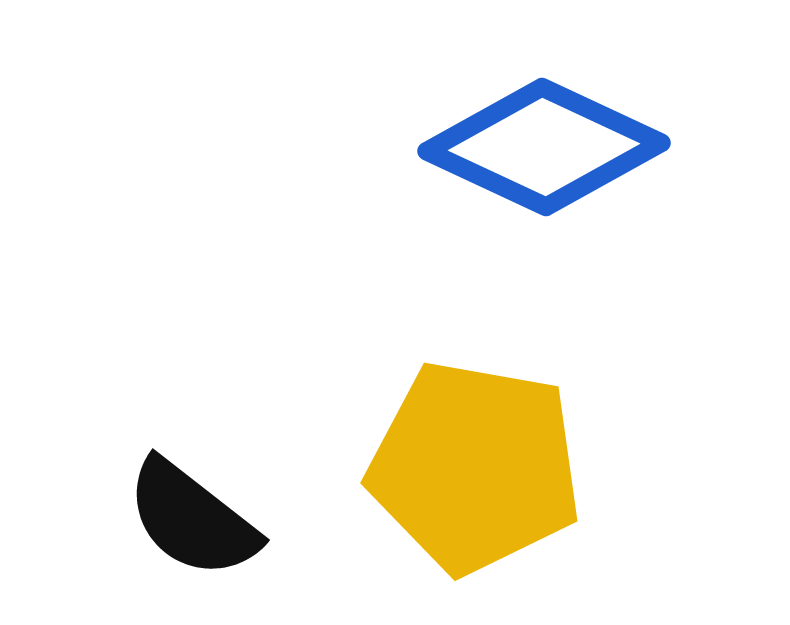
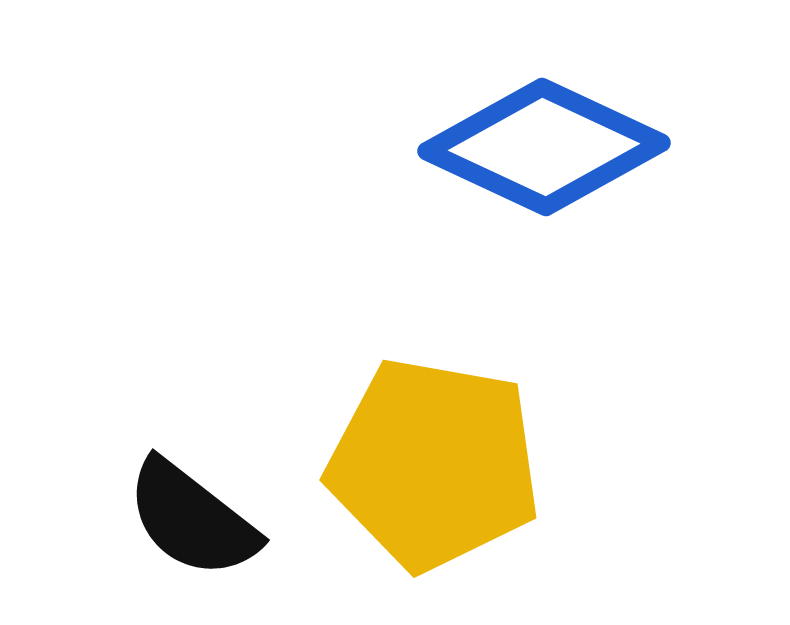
yellow pentagon: moved 41 px left, 3 px up
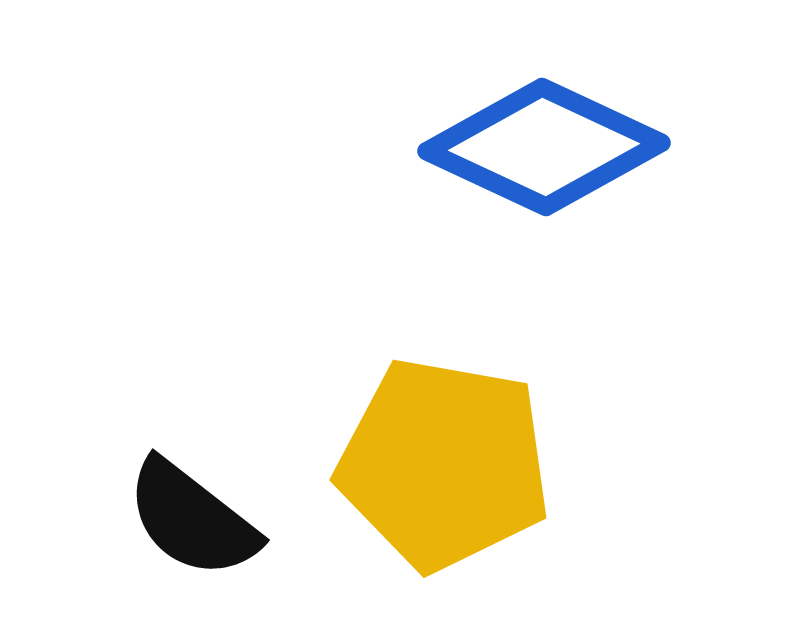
yellow pentagon: moved 10 px right
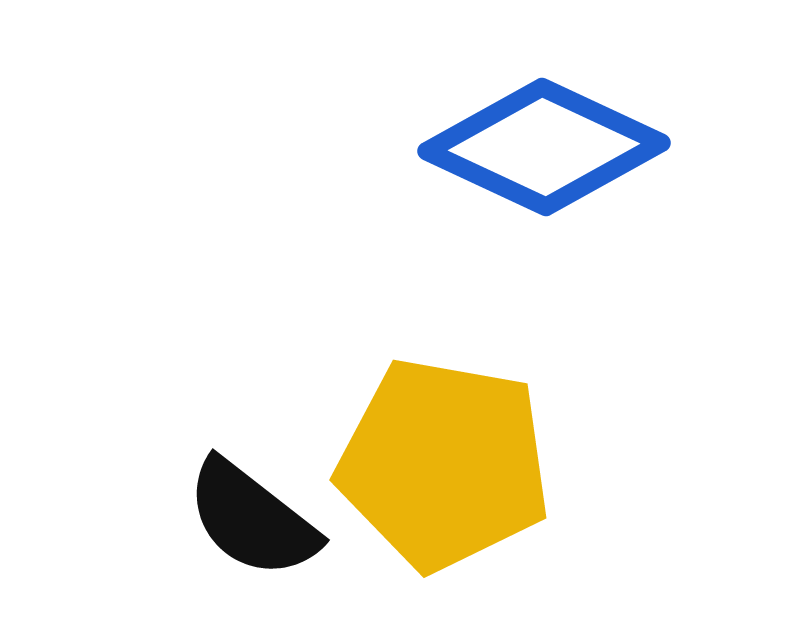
black semicircle: moved 60 px right
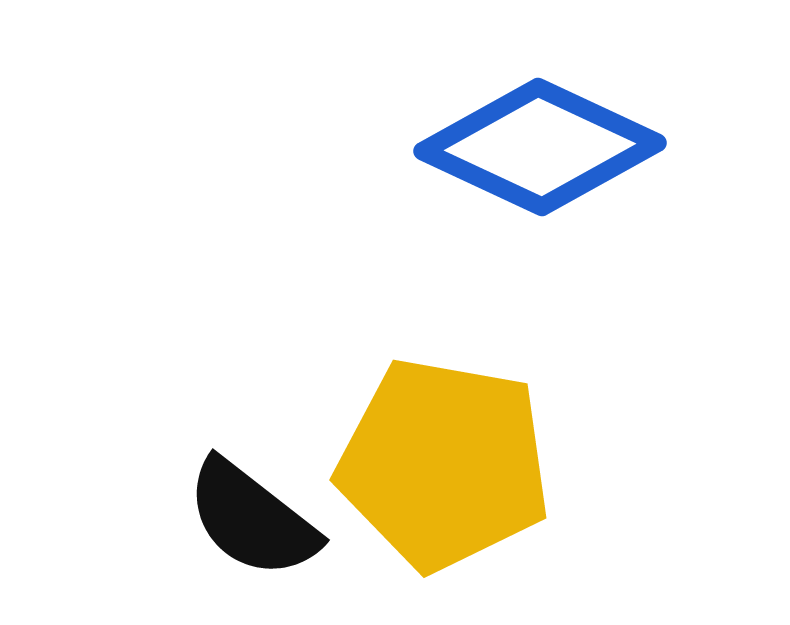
blue diamond: moved 4 px left
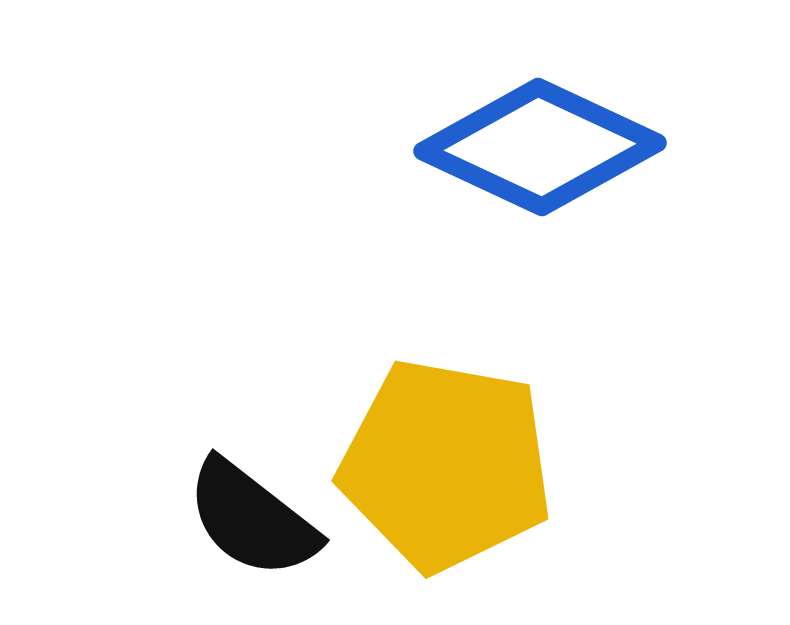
yellow pentagon: moved 2 px right, 1 px down
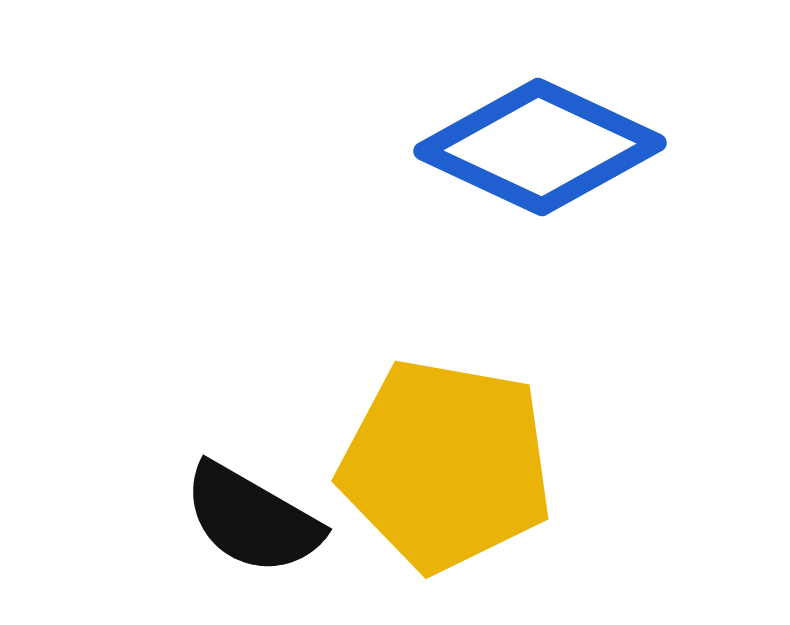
black semicircle: rotated 8 degrees counterclockwise
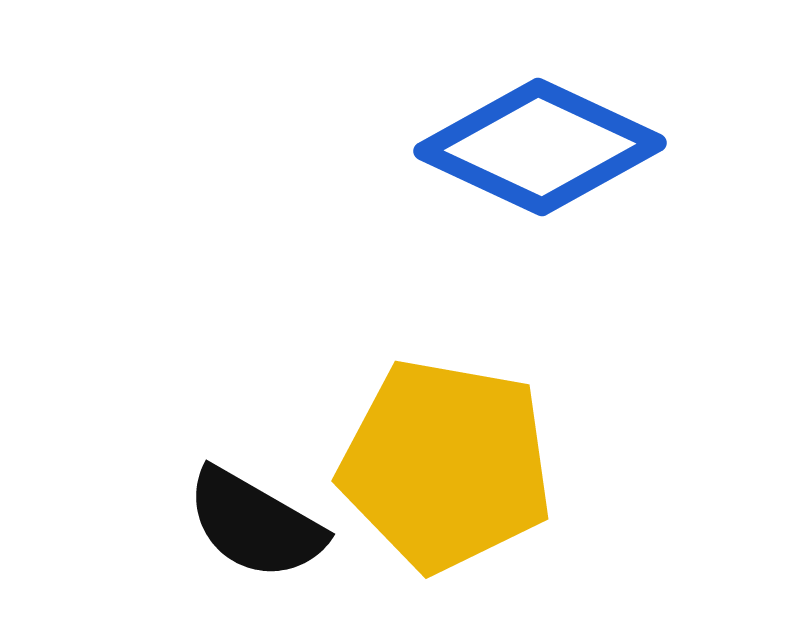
black semicircle: moved 3 px right, 5 px down
